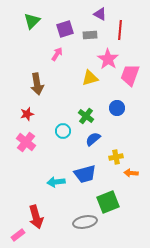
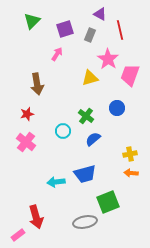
red line: rotated 18 degrees counterclockwise
gray rectangle: rotated 64 degrees counterclockwise
yellow cross: moved 14 px right, 3 px up
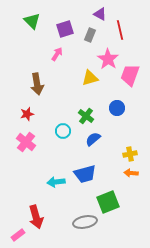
green triangle: rotated 30 degrees counterclockwise
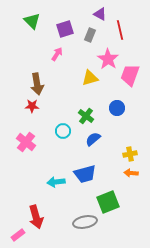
red star: moved 5 px right, 8 px up; rotated 16 degrees clockwise
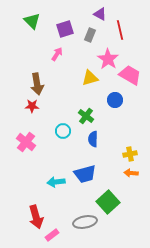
pink trapezoid: rotated 100 degrees clockwise
blue circle: moved 2 px left, 8 px up
blue semicircle: rotated 49 degrees counterclockwise
green square: rotated 20 degrees counterclockwise
pink rectangle: moved 34 px right
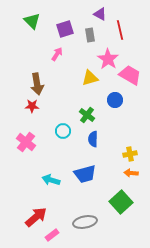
gray rectangle: rotated 32 degrees counterclockwise
green cross: moved 1 px right, 1 px up
cyan arrow: moved 5 px left, 2 px up; rotated 24 degrees clockwise
green square: moved 13 px right
red arrow: rotated 115 degrees counterclockwise
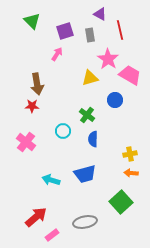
purple square: moved 2 px down
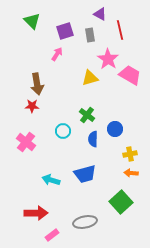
blue circle: moved 29 px down
red arrow: moved 4 px up; rotated 40 degrees clockwise
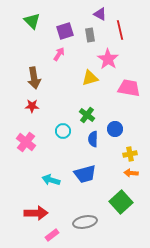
pink arrow: moved 2 px right
pink trapezoid: moved 1 px left, 13 px down; rotated 20 degrees counterclockwise
brown arrow: moved 3 px left, 6 px up
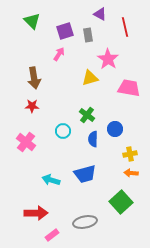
red line: moved 5 px right, 3 px up
gray rectangle: moved 2 px left
